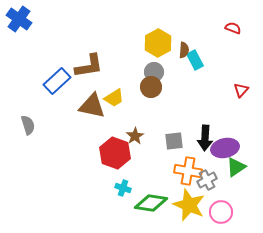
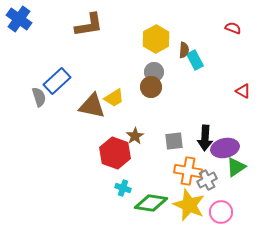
yellow hexagon: moved 2 px left, 4 px up
brown L-shape: moved 41 px up
red triangle: moved 2 px right, 1 px down; rotated 42 degrees counterclockwise
gray semicircle: moved 11 px right, 28 px up
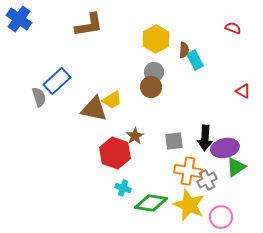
yellow trapezoid: moved 2 px left, 2 px down
brown triangle: moved 2 px right, 3 px down
pink circle: moved 5 px down
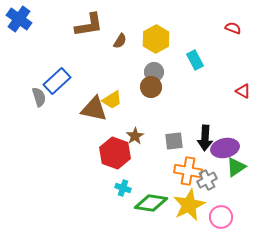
brown semicircle: moved 64 px left, 9 px up; rotated 28 degrees clockwise
yellow star: rotated 24 degrees clockwise
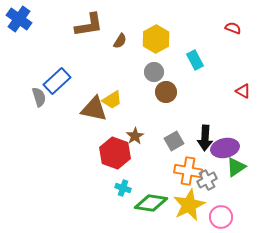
brown circle: moved 15 px right, 5 px down
gray square: rotated 24 degrees counterclockwise
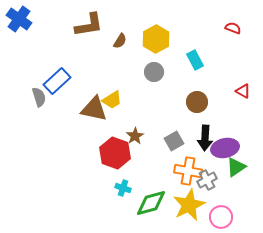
brown circle: moved 31 px right, 10 px down
green diamond: rotated 24 degrees counterclockwise
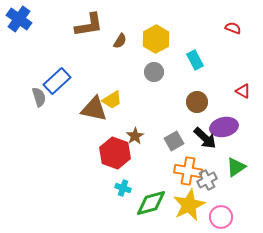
black arrow: rotated 50 degrees counterclockwise
purple ellipse: moved 1 px left, 21 px up
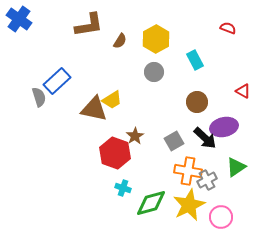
red semicircle: moved 5 px left
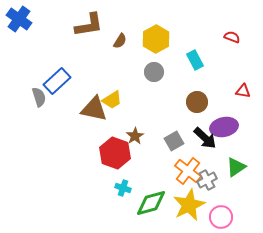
red semicircle: moved 4 px right, 9 px down
red triangle: rotated 21 degrees counterclockwise
orange cross: rotated 28 degrees clockwise
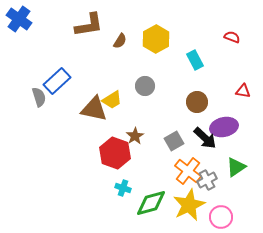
gray circle: moved 9 px left, 14 px down
